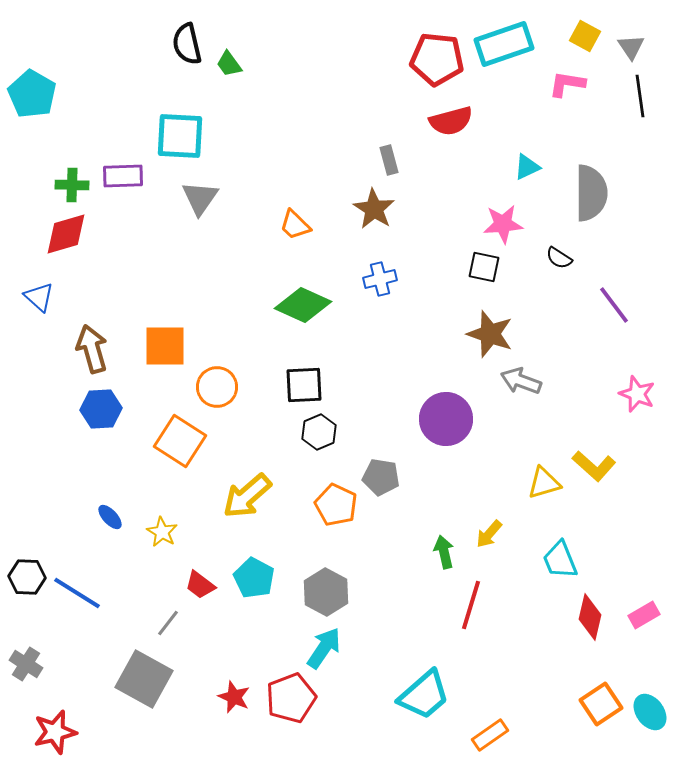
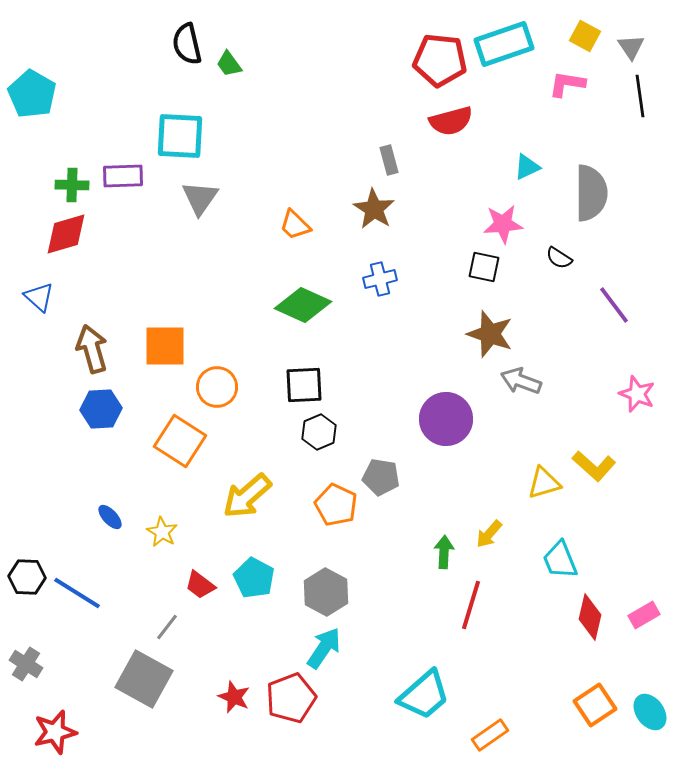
red pentagon at (437, 59): moved 3 px right, 1 px down
green arrow at (444, 552): rotated 16 degrees clockwise
gray line at (168, 623): moved 1 px left, 4 px down
orange square at (601, 704): moved 6 px left, 1 px down
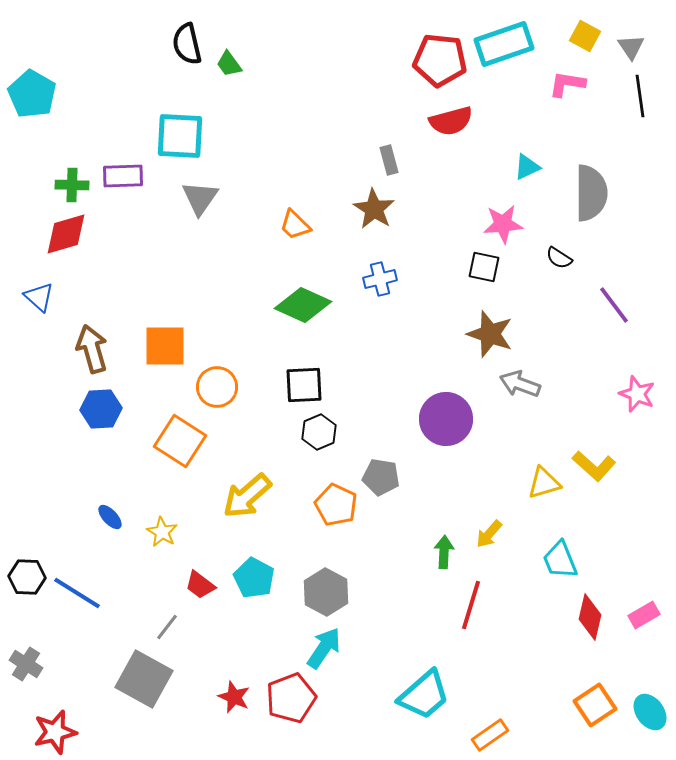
gray arrow at (521, 381): moved 1 px left, 3 px down
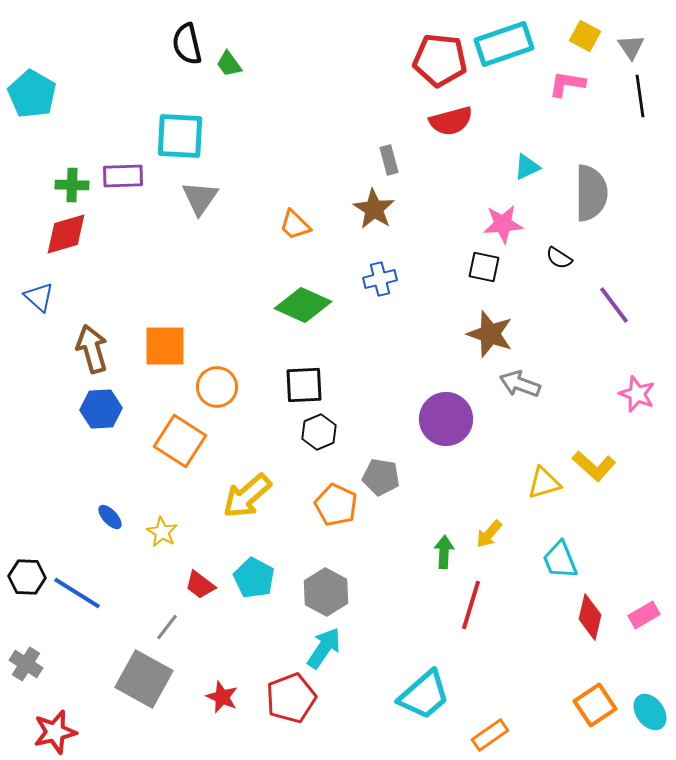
red star at (234, 697): moved 12 px left
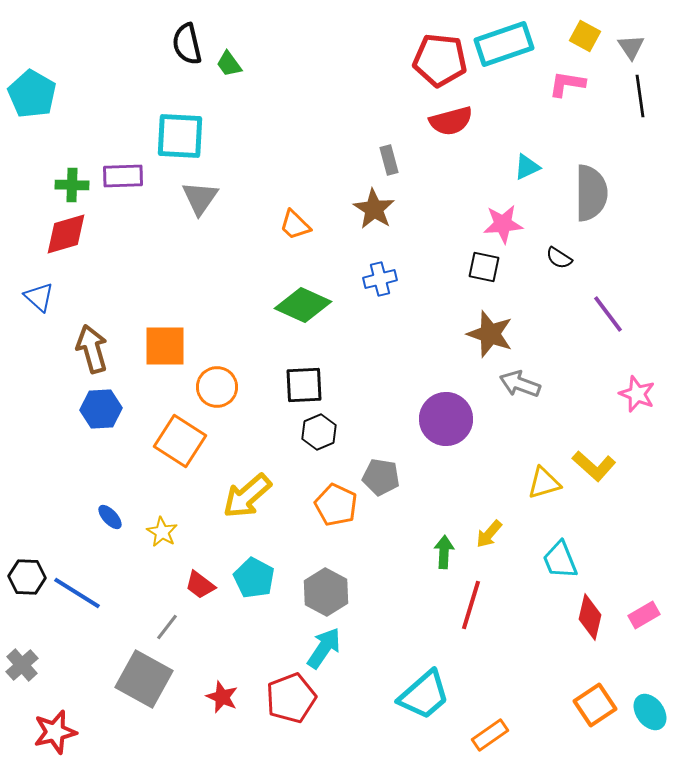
purple line at (614, 305): moved 6 px left, 9 px down
gray cross at (26, 664): moved 4 px left, 1 px down; rotated 16 degrees clockwise
